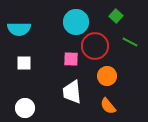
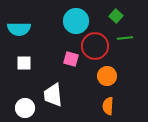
cyan circle: moved 1 px up
green line: moved 5 px left, 4 px up; rotated 35 degrees counterclockwise
pink square: rotated 14 degrees clockwise
white trapezoid: moved 19 px left, 3 px down
orange semicircle: rotated 42 degrees clockwise
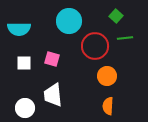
cyan circle: moved 7 px left
pink square: moved 19 px left
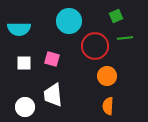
green square: rotated 24 degrees clockwise
white circle: moved 1 px up
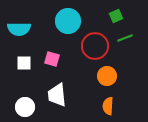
cyan circle: moved 1 px left
green line: rotated 14 degrees counterclockwise
white trapezoid: moved 4 px right
